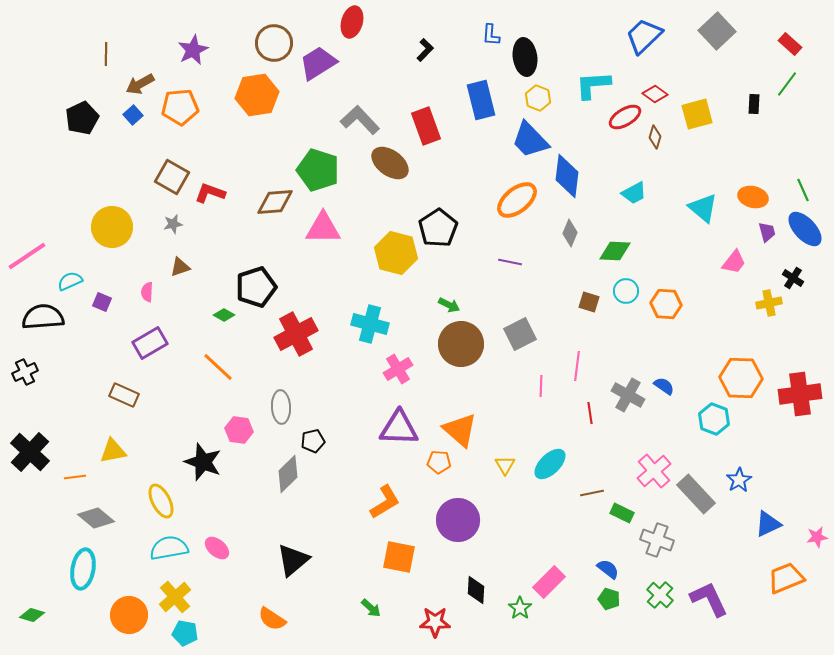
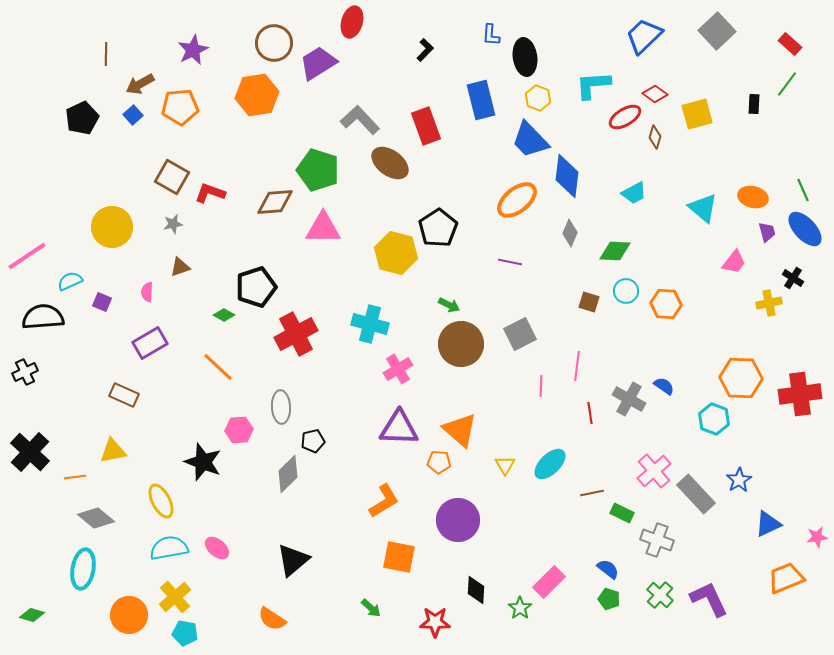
gray cross at (628, 395): moved 1 px right, 4 px down
pink hexagon at (239, 430): rotated 12 degrees counterclockwise
orange L-shape at (385, 502): moved 1 px left, 1 px up
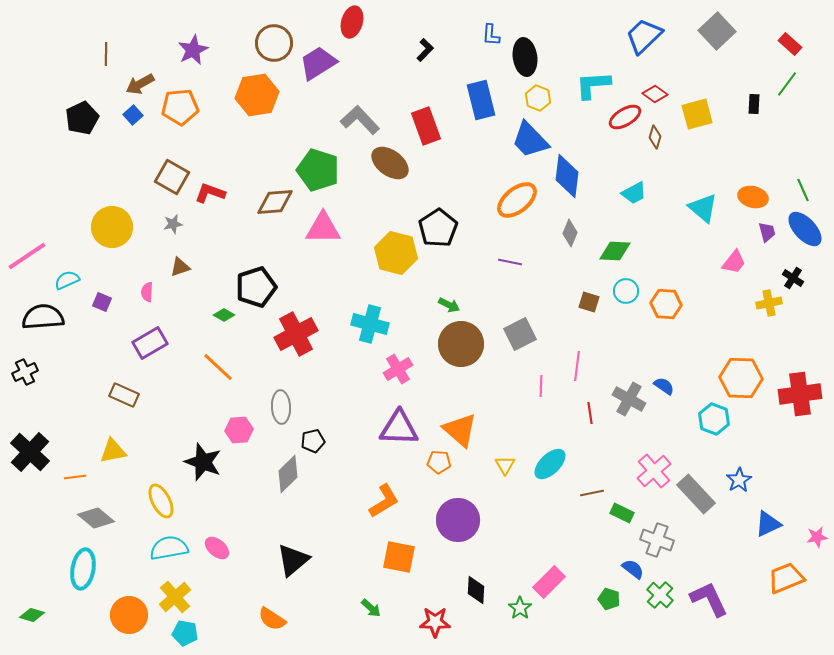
cyan semicircle at (70, 281): moved 3 px left, 1 px up
blue semicircle at (608, 569): moved 25 px right
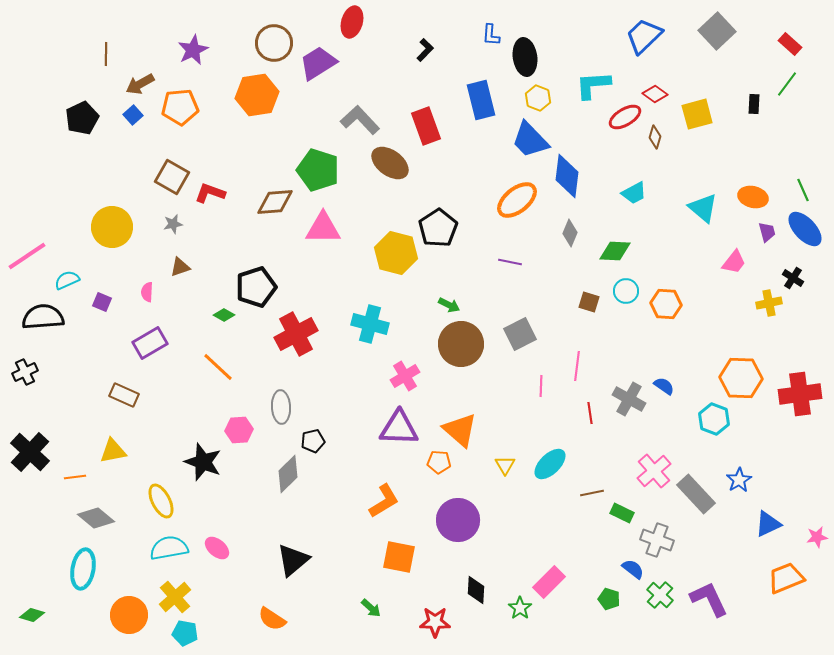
pink cross at (398, 369): moved 7 px right, 7 px down
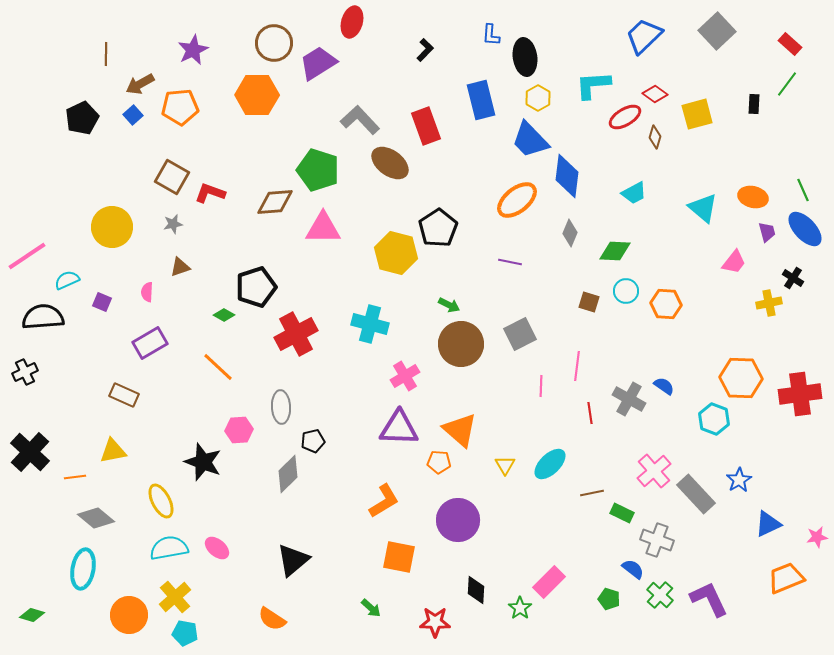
orange hexagon at (257, 95): rotated 9 degrees clockwise
yellow hexagon at (538, 98): rotated 10 degrees clockwise
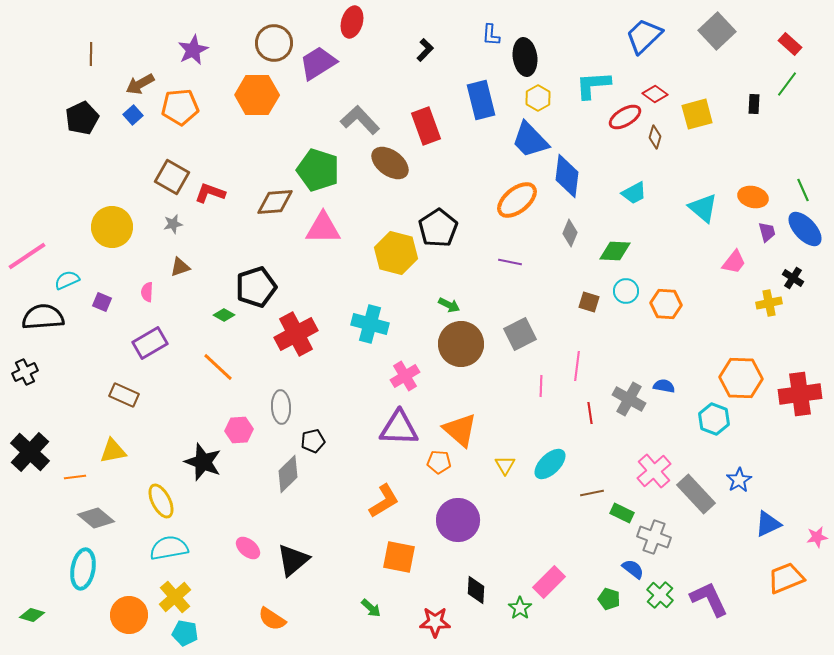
brown line at (106, 54): moved 15 px left
blue semicircle at (664, 386): rotated 25 degrees counterclockwise
gray cross at (657, 540): moved 3 px left, 3 px up
pink ellipse at (217, 548): moved 31 px right
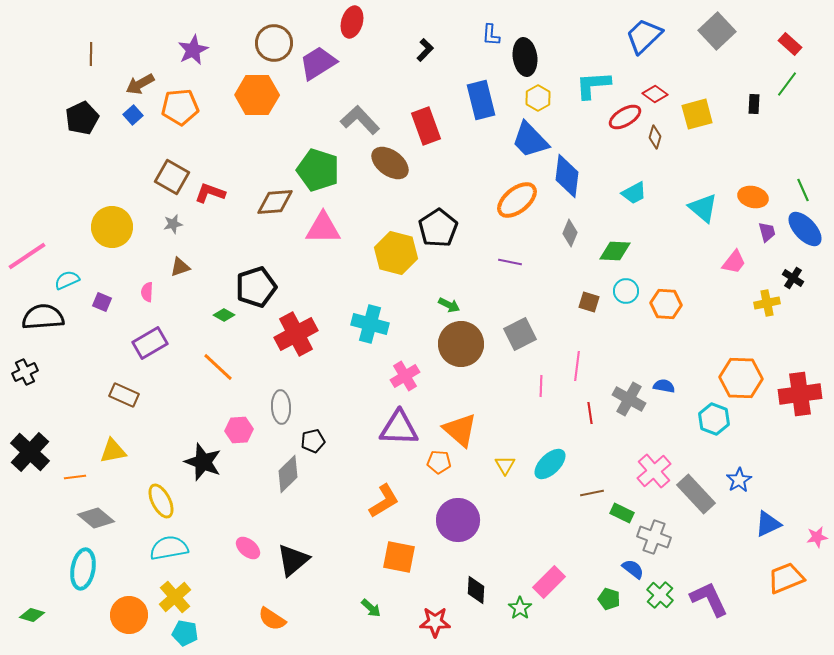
yellow cross at (769, 303): moved 2 px left
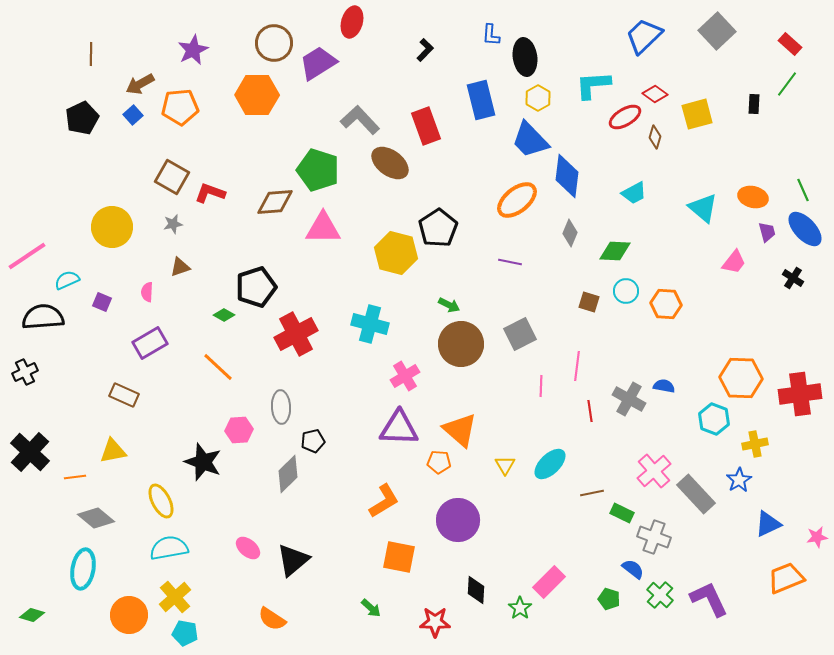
yellow cross at (767, 303): moved 12 px left, 141 px down
red line at (590, 413): moved 2 px up
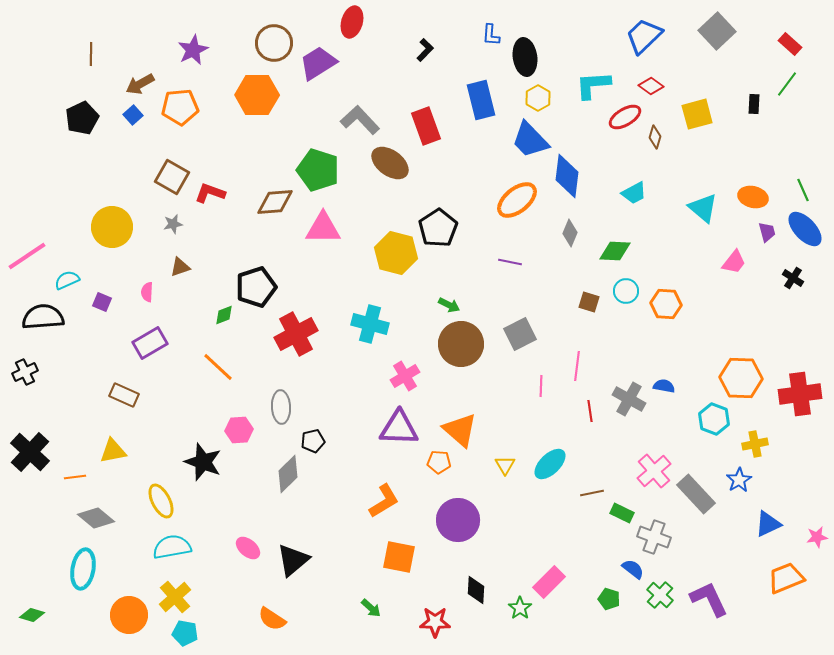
red diamond at (655, 94): moved 4 px left, 8 px up
green diamond at (224, 315): rotated 50 degrees counterclockwise
cyan semicircle at (169, 548): moved 3 px right, 1 px up
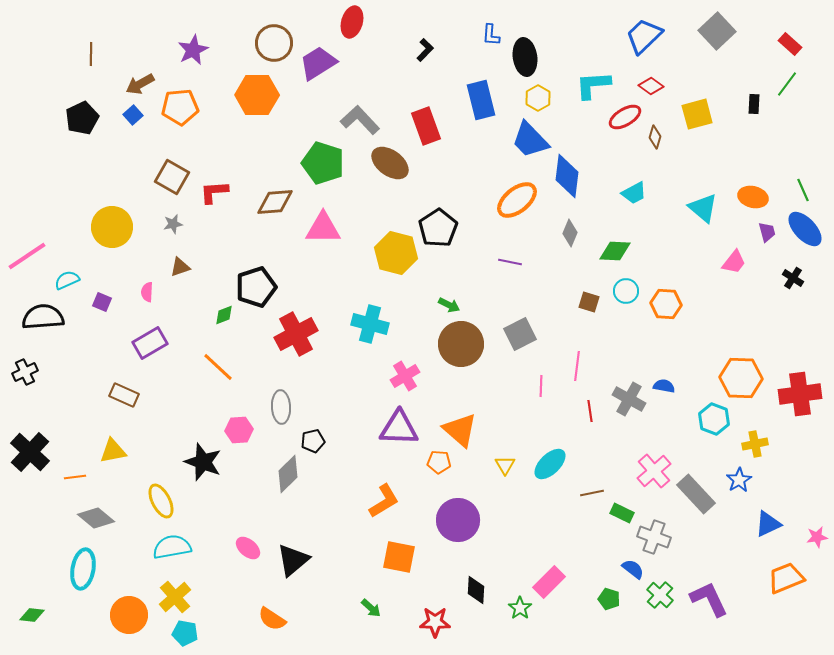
green pentagon at (318, 170): moved 5 px right, 7 px up
red L-shape at (210, 193): moved 4 px right, 1 px up; rotated 24 degrees counterclockwise
green diamond at (32, 615): rotated 10 degrees counterclockwise
